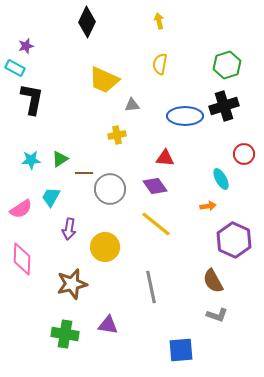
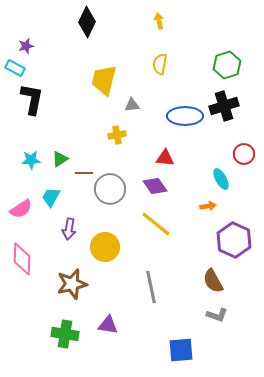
yellow trapezoid: rotated 80 degrees clockwise
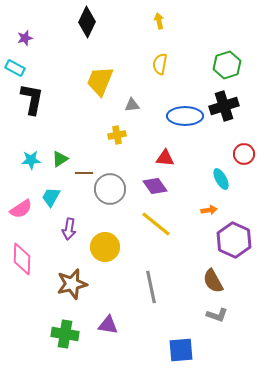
purple star: moved 1 px left, 8 px up
yellow trapezoid: moved 4 px left, 1 px down; rotated 8 degrees clockwise
orange arrow: moved 1 px right, 4 px down
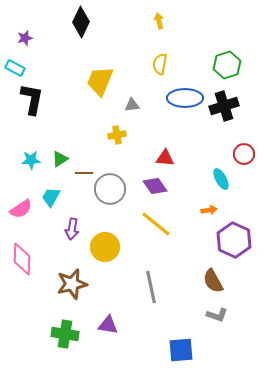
black diamond: moved 6 px left
blue ellipse: moved 18 px up
purple arrow: moved 3 px right
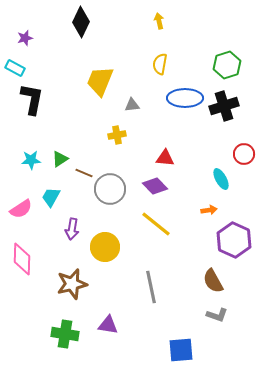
brown line: rotated 24 degrees clockwise
purple diamond: rotated 10 degrees counterclockwise
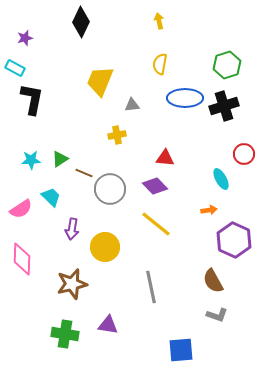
cyan trapezoid: rotated 105 degrees clockwise
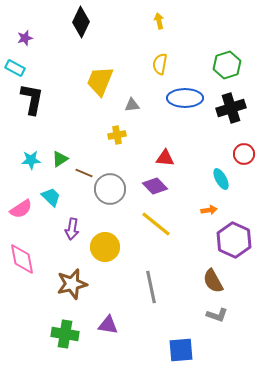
black cross: moved 7 px right, 2 px down
pink diamond: rotated 12 degrees counterclockwise
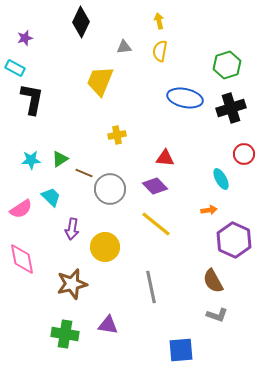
yellow semicircle: moved 13 px up
blue ellipse: rotated 12 degrees clockwise
gray triangle: moved 8 px left, 58 px up
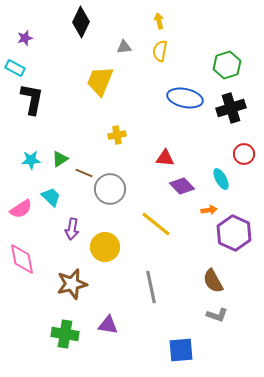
purple diamond: moved 27 px right
purple hexagon: moved 7 px up
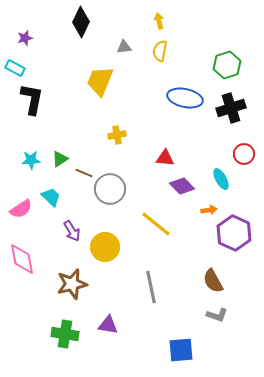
purple arrow: moved 2 px down; rotated 40 degrees counterclockwise
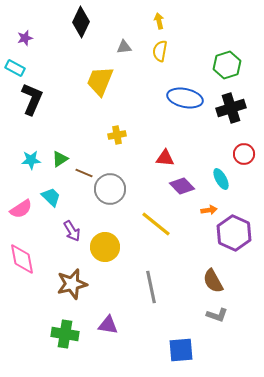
black L-shape: rotated 12 degrees clockwise
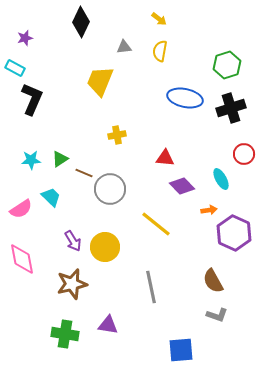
yellow arrow: moved 2 px up; rotated 140 degrees clockwise
purple arrow: moved 1 px right, 10 px down
